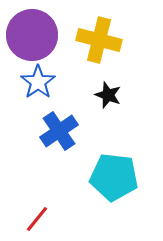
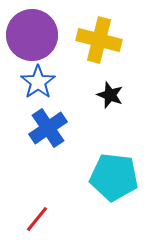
black star: moved 2 px right
blue cross: moved 11 px left, 3 px up
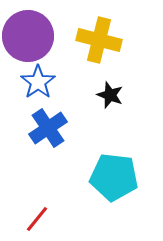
purple circle: moved 4 px left, 1 px down
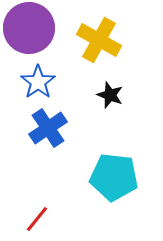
purple circle: moved 1 px right, 8 px up
yellow cross: rotated 15 degrees clockwise
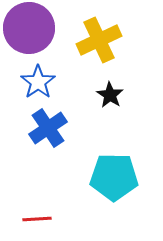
yellow cross: rotated 36 degrees clockwise
black star: rotated 12 degrees clockwise
cyan pentagon: rotated 6 degrees counterclockwise
red line: rotated 48 degrees clockwise
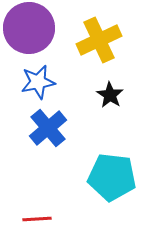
blue star: rotated 24 degrees clockwise
blue cross: rotated 6 degrees counterclockwise
cyan pentagon: moved 2 px left; rotated 6 degrees clockwise
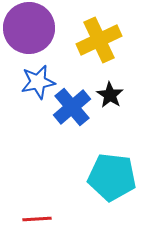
blue cross: moved 24 px right, 21 px up
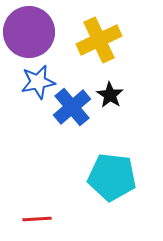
purple circle: moved 4 px down
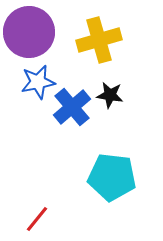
yellow cross: rotated 9 degrees clockwise
black star: rotated 24 degrees counterclockwise
red line: rotated 48 degrees counterclockwise
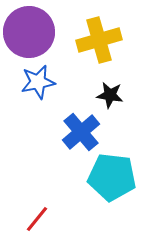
blue cross: moved 9 px right, 25 px down
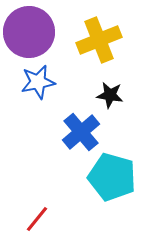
yellow cross: rotated 6 degrees counterclockwise
cyan pentagon: rotated 9 degrees clockwise
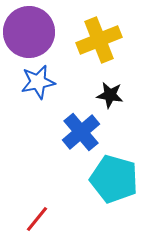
cyan pentagon: moved 2 px right, 2 px down
